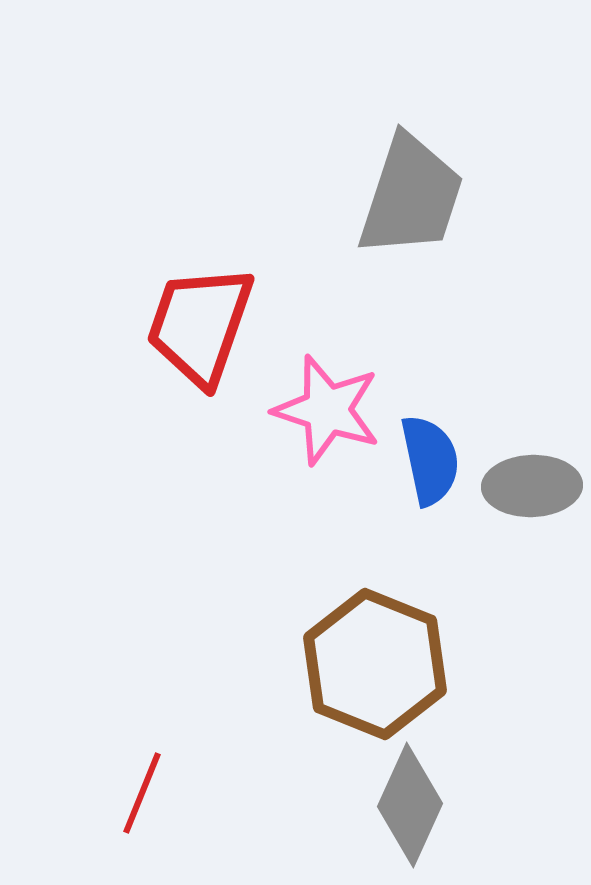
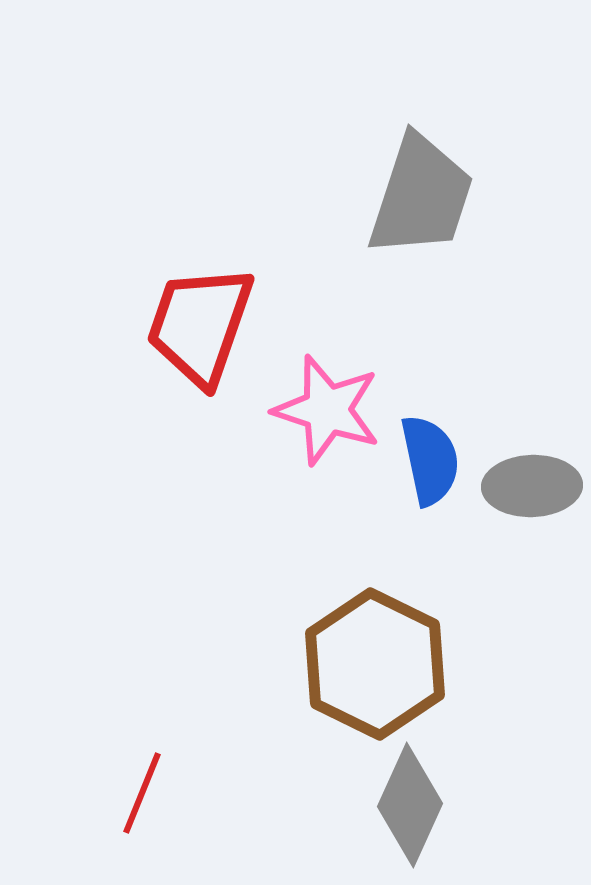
gray trapezoid: moved 10 px right
brown hexagon: rotated 4 degrees clockwise
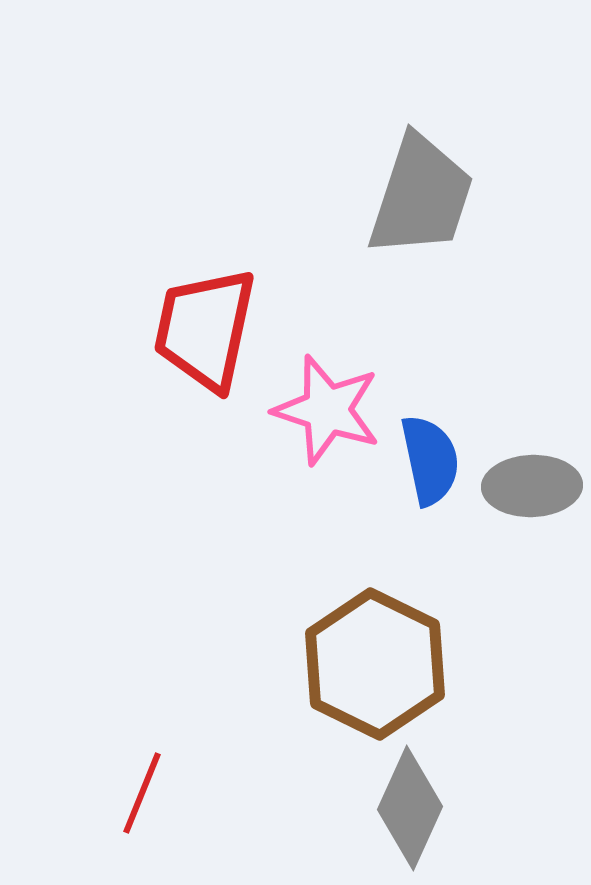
red trapezoid: moved 5 px right, 4 px down; rotated 7 degrees counterclockwise
gray diamond: moved 3 px down
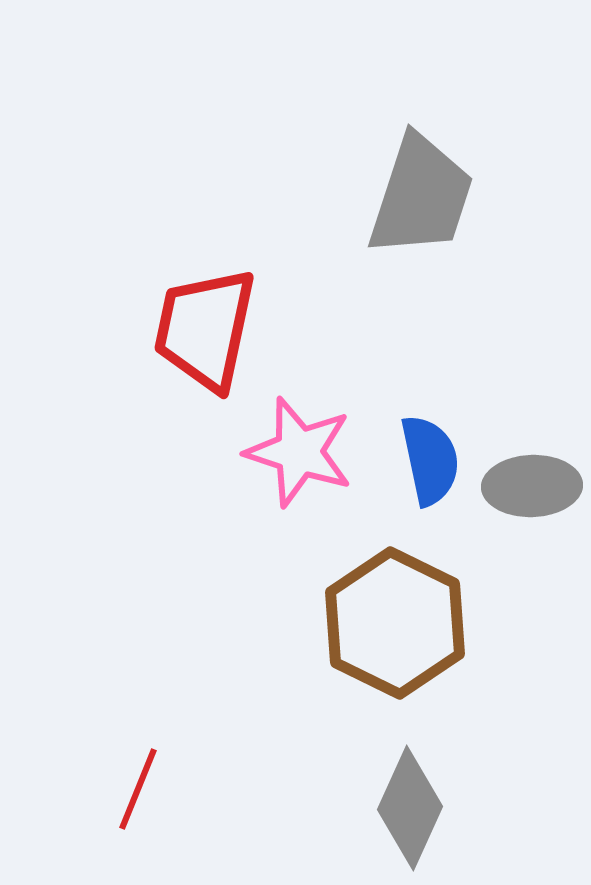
pink star: moved 28 px left, 42 px down
brown hexagon: moved 20 px right, 41 px up
red line: moved 4 px left, 4 px up
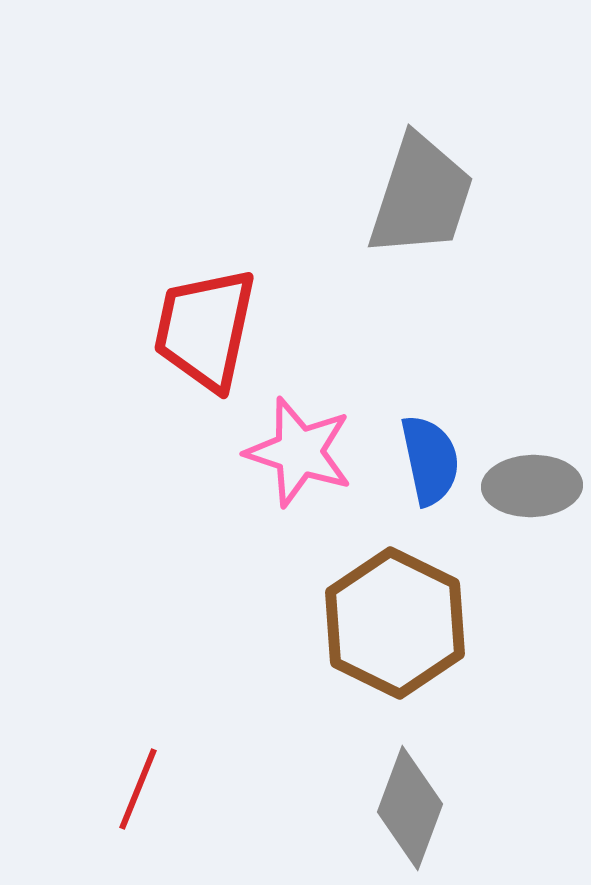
gray diamond: rotated 4 degrees counterclockwise
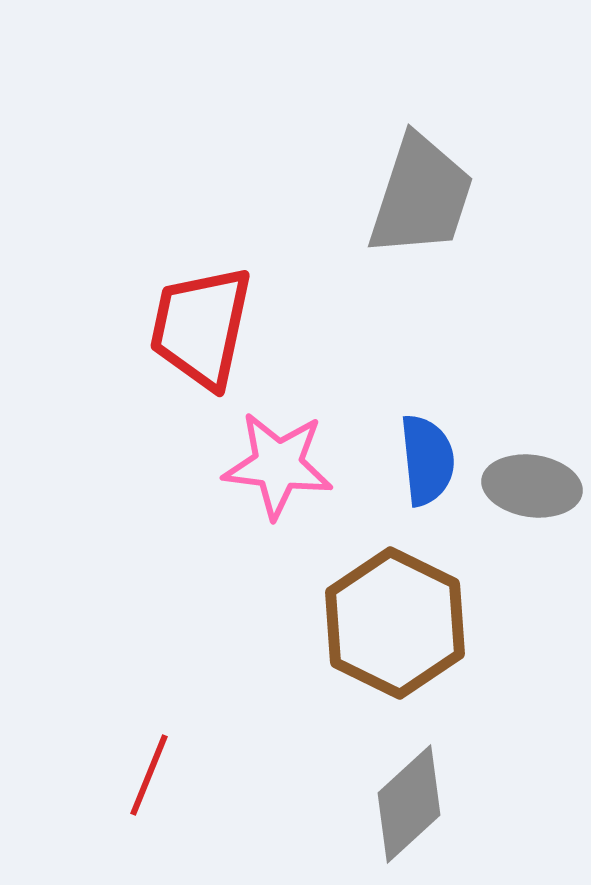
red trapezoid: moved 4 px left, 2 px up
pink star: moved 21 px left, 13 px down; rotated 11 degrees counterclockwise
blue semicircle: moved 3 px left; rotated 6 degrees clockwise
gray ellipse: rotated 10 degrees clockwise
red line: moved 11 px right, 14 px up
gray diamond: moved 1 px left, 4 px up; rotated 27 degrees clockwise
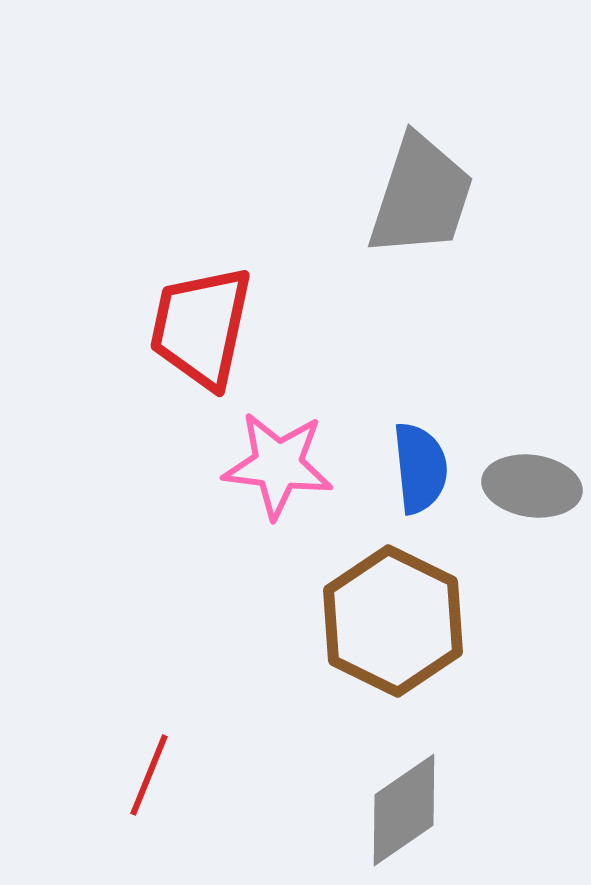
blue semicircle: moved 7 px left, 8 px down
brown hexagon: moved 2 px left, 2 px up
gray diamond: moved 5 px left, 6 px down; rotated 8 degrees clockwise
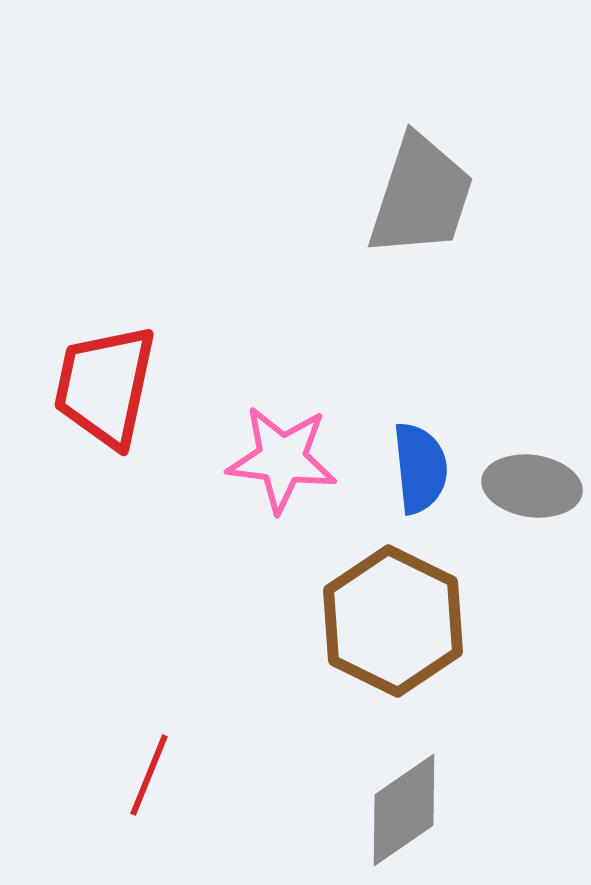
red trapezoid: moved 96 px left, 59 px down
pink star: moved 4 px right, 6 px up
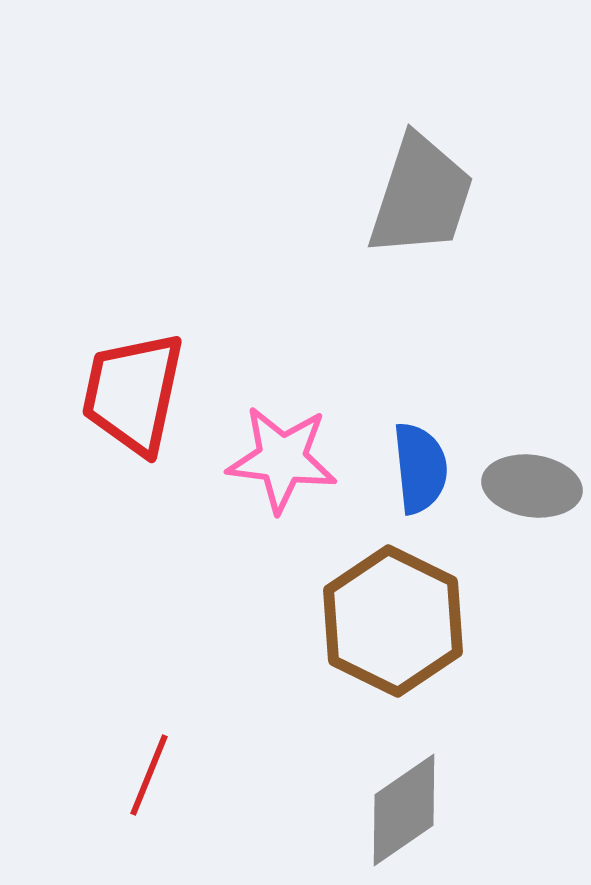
red trapezoid: moved 28 px right, 7 px down
